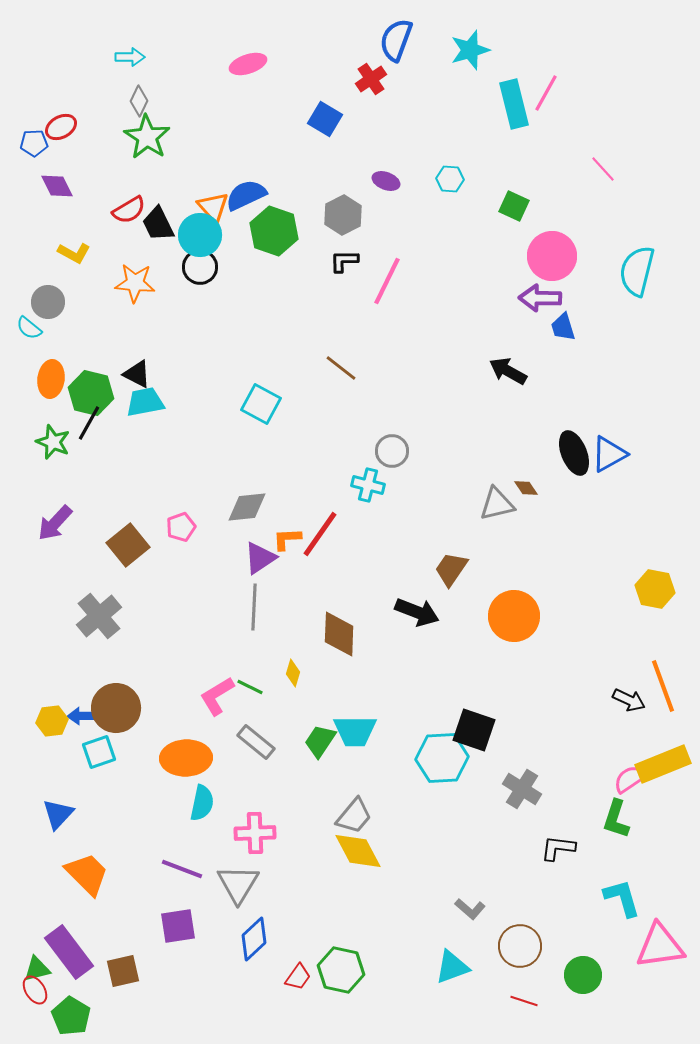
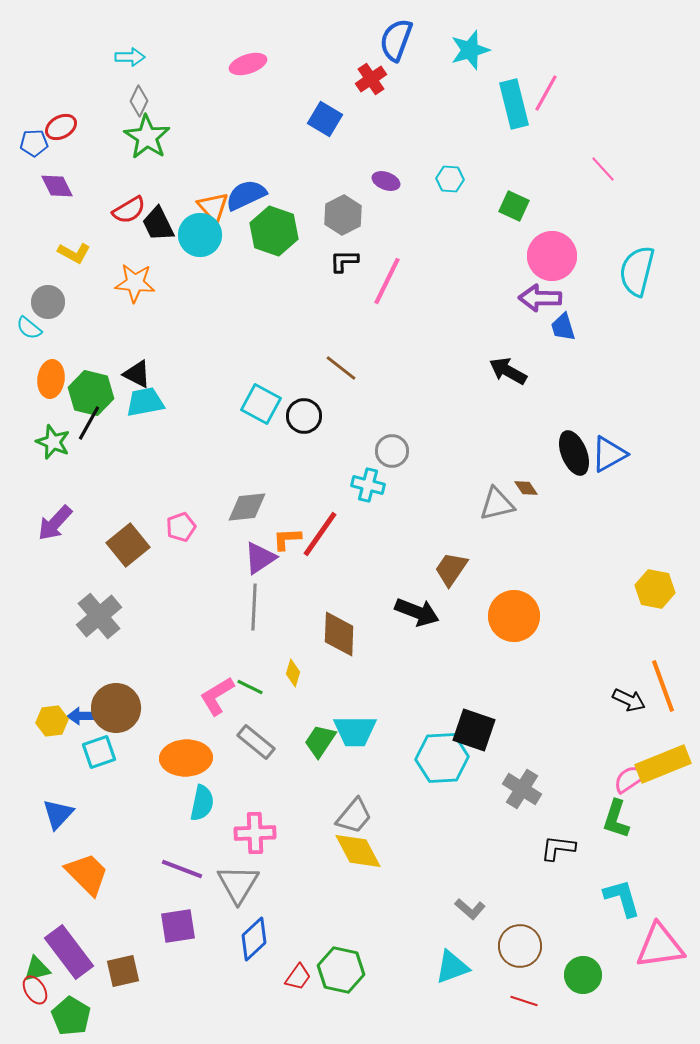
black circle at (200, 267): moved 104 px right, 149 px down
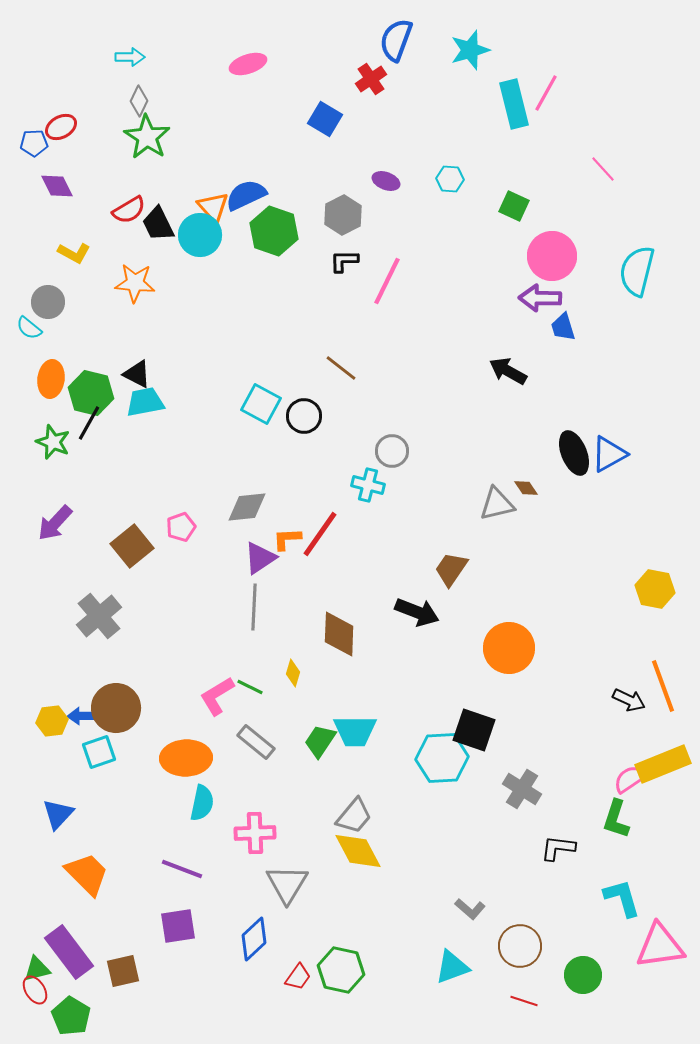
brown square at (128, 545): moved 4 px right, 1 px down
orange circle at (514, 616): moved 5 px left, 32 px down
gray triangle at (238, 884): moved 49 px right
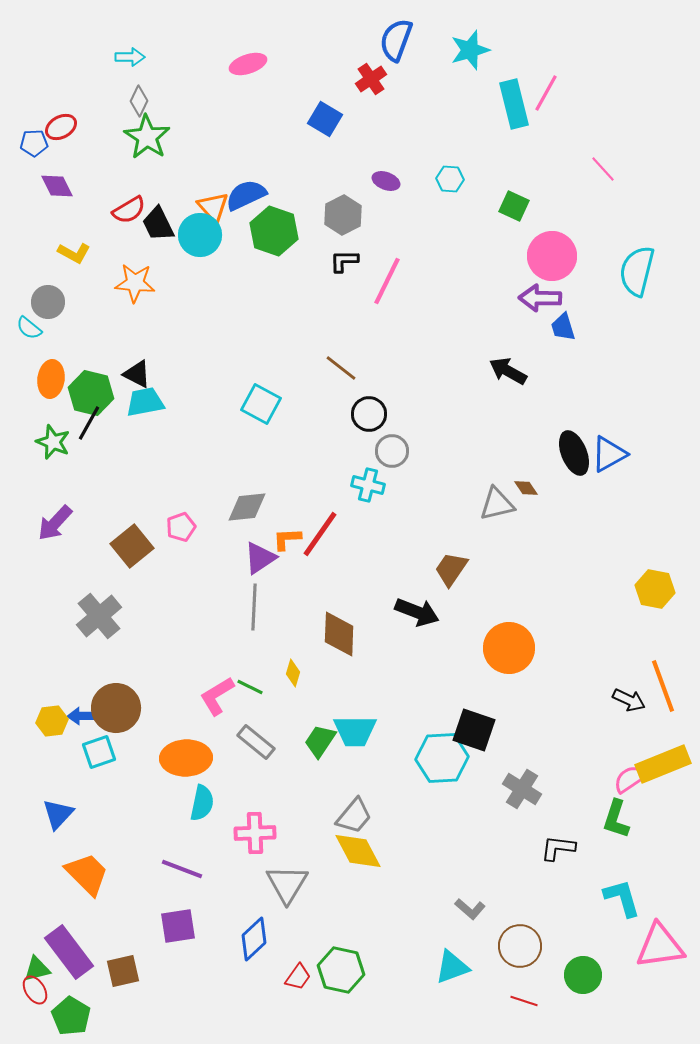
black circle at (304, 416): moved 65 px right, 2 px up
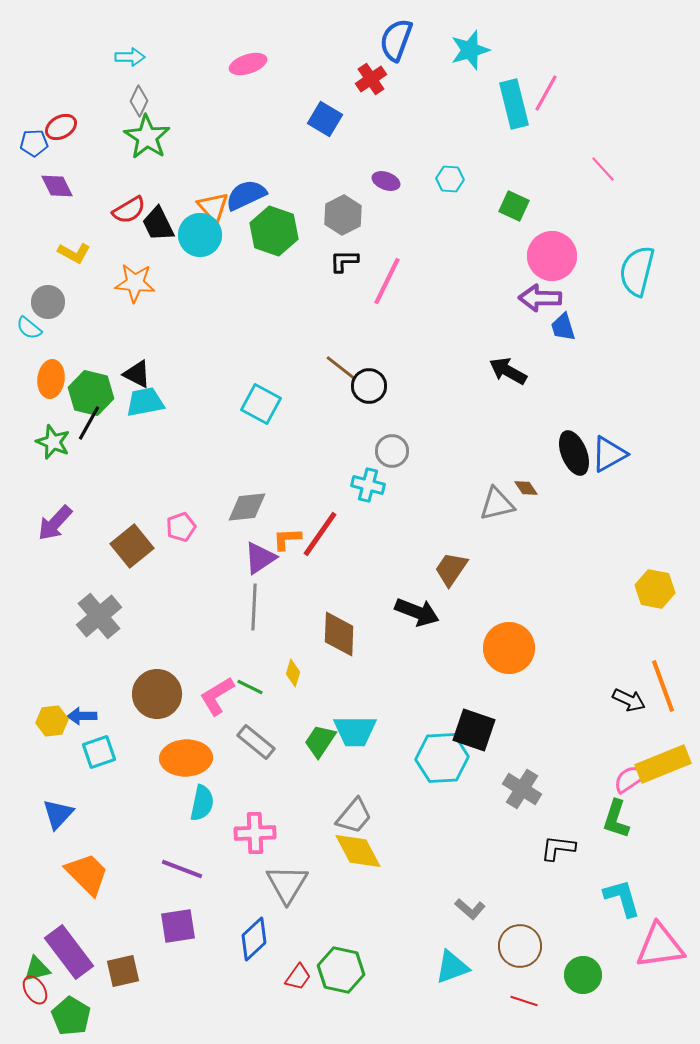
black circle at (369, 414): moved 28 px up
brown circle at (116, 708): moved 41 px right, 14 px up
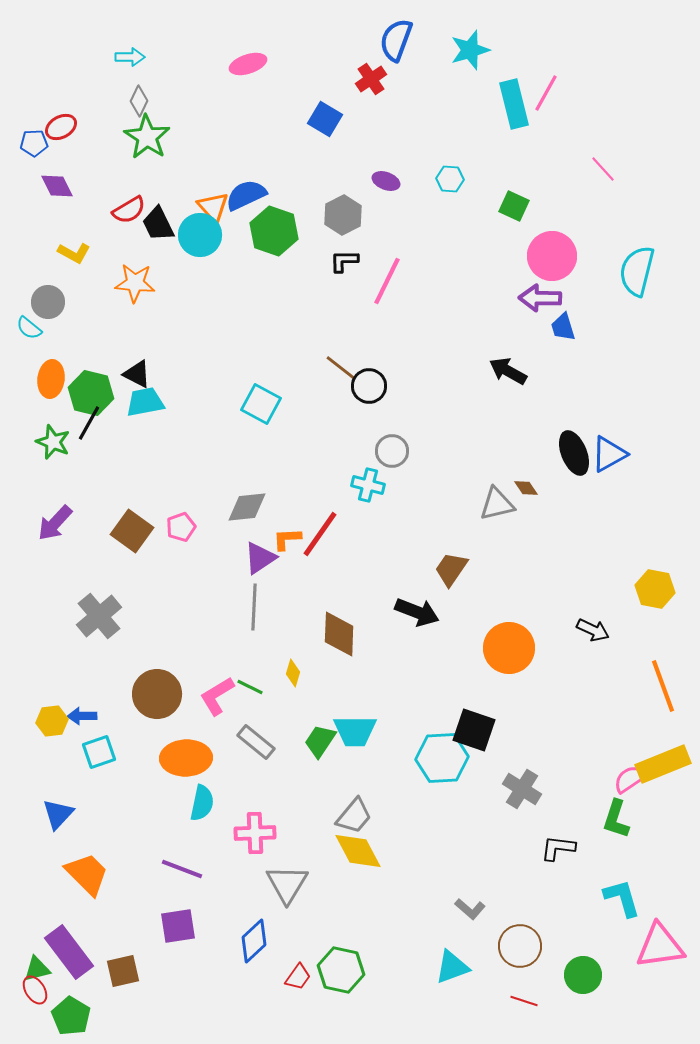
brown square at (132, 546): moved 15 px up; rotated 15 degrees counterclockwise
black arrow at (629, 700): moved 36 px left, 70 px up
blue diamond at (254, 939): moved 2 px down
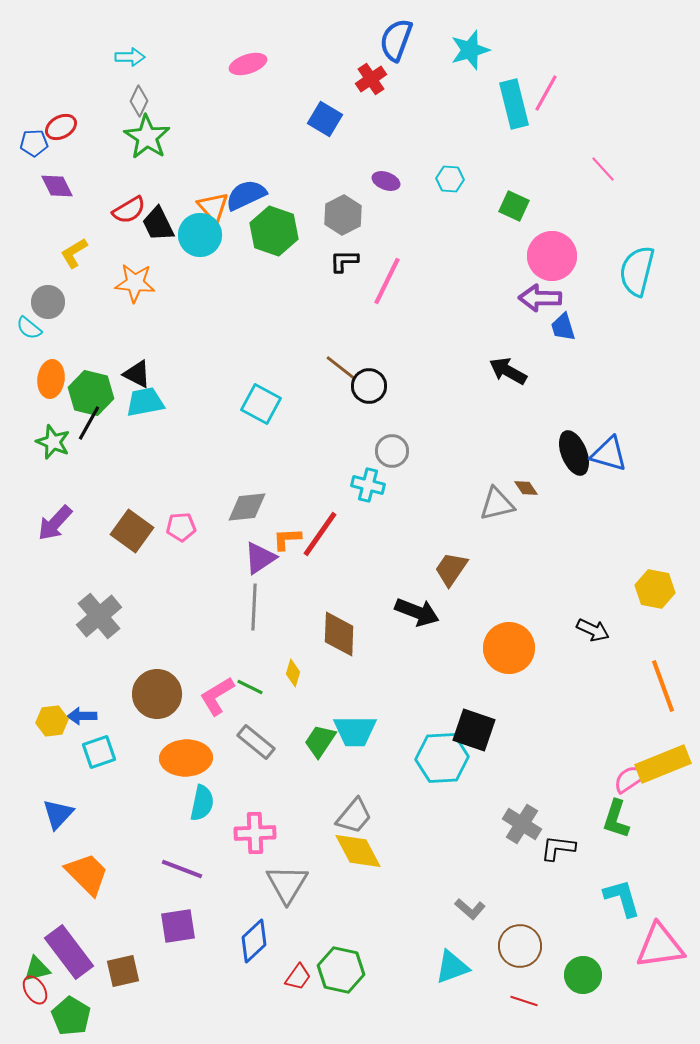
yellow L-shape at (74, 253): rotated 120 degrees clockwise
blue triangle at (609, 454): rotated 45 degrees clockwise
pink pentagon at (181, 527): rotated 16 degrees clockwise
gray cross at (522, 789): moved 35 px down
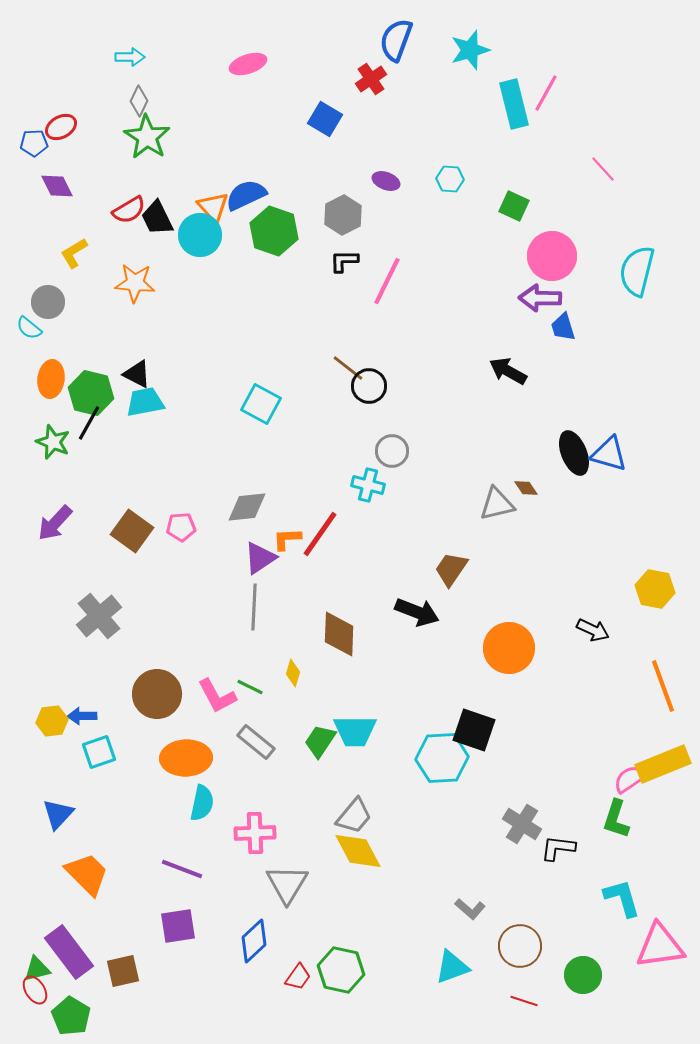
black trapezoid at (158, 224): moved 1 px left, 6 px up
brown line at (341, 368): moved 7 px right
pink L-shape at (217, 696): rotated 87 degrees counterclockwise
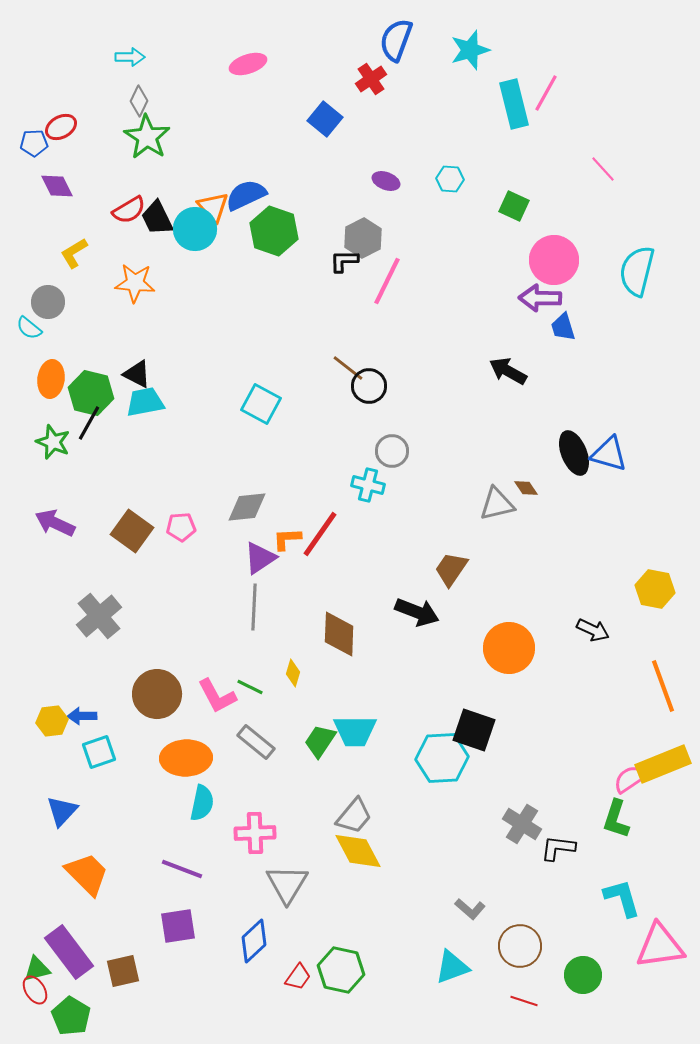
blue square at (325, 119): rotated 8 degrees clockwise
gray hexagon at (343, 215): moved 20 px right, 23 px down
cyan circle at (200, 235): moved 5 px left, 6 px up
pink circle at (552, 256): moved 2 px right, 4 px down
purple arrow at (55, 523): rotated 72 degrees clockwise
blue triangle at (58, 814): moved 4 px right, 3 px up
